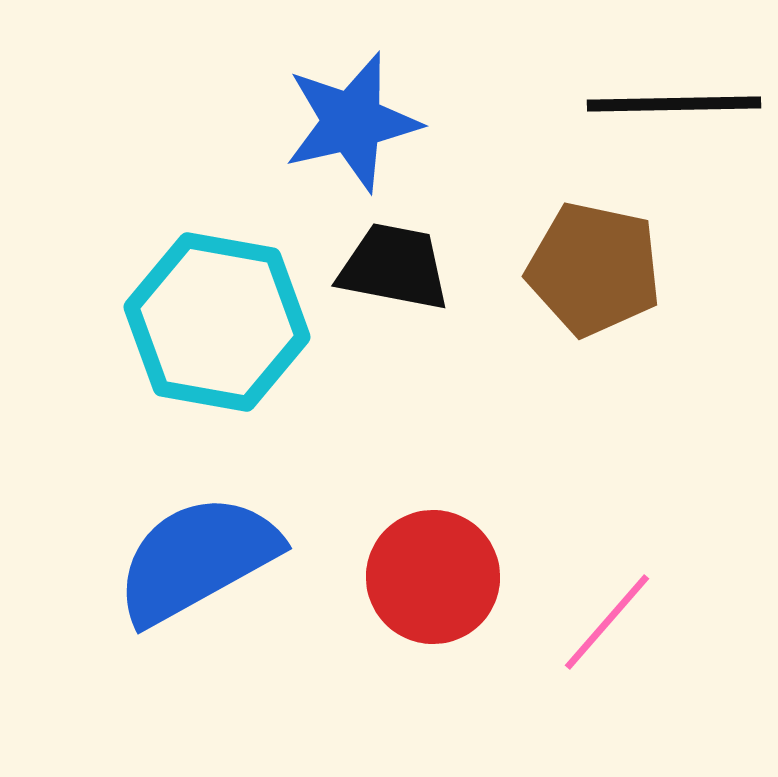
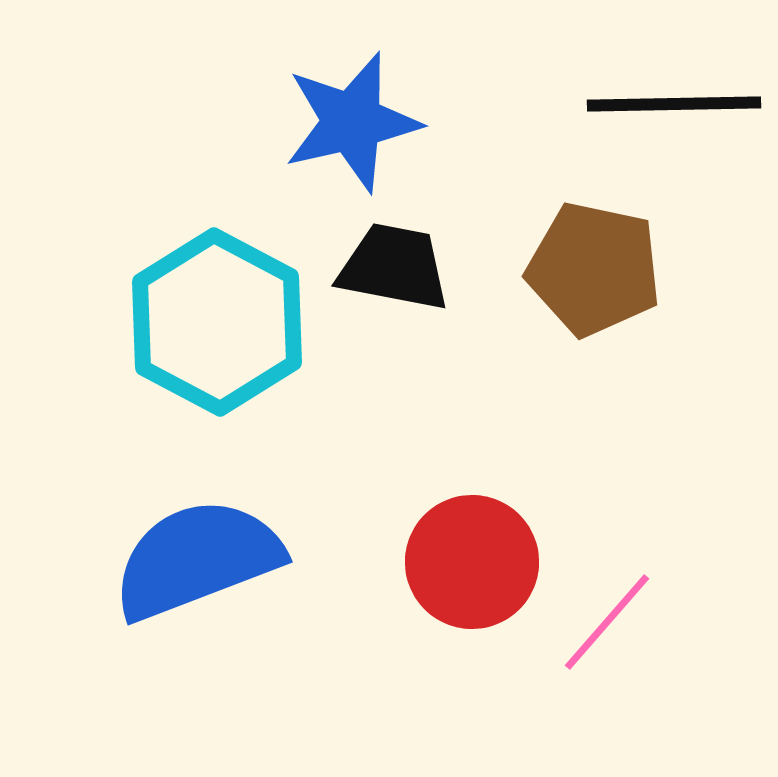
cyan hexagon: rotated 18 degrees clockwise
blue semicircle: rotated 8 degrees clockwise
red circle: moved 39 px right, 15 px up
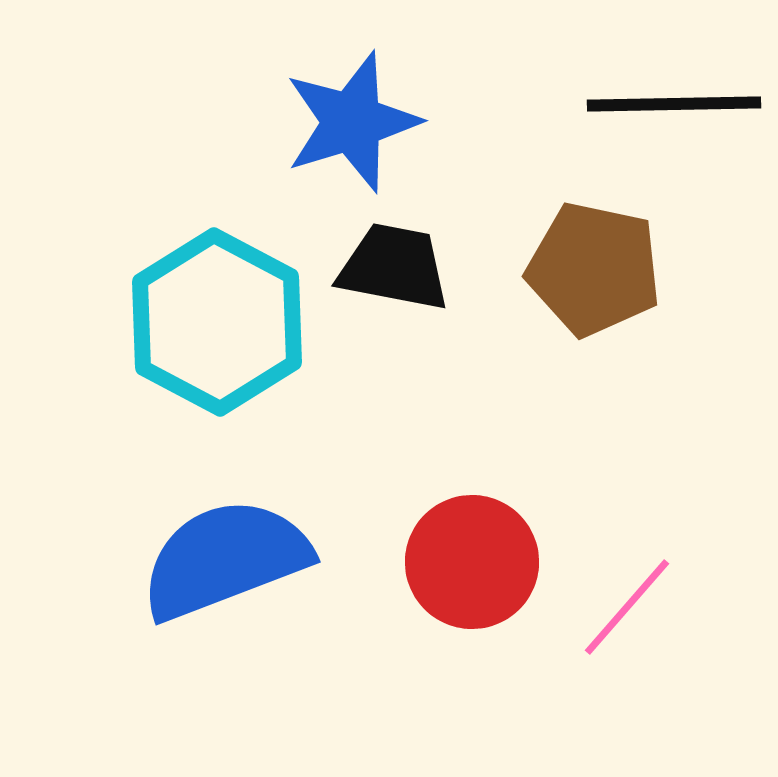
blue star: rotated 4 degrees counterclockwise
blue semicircle: moved 28 px right
pink line: moved 20 px right, 15 px up
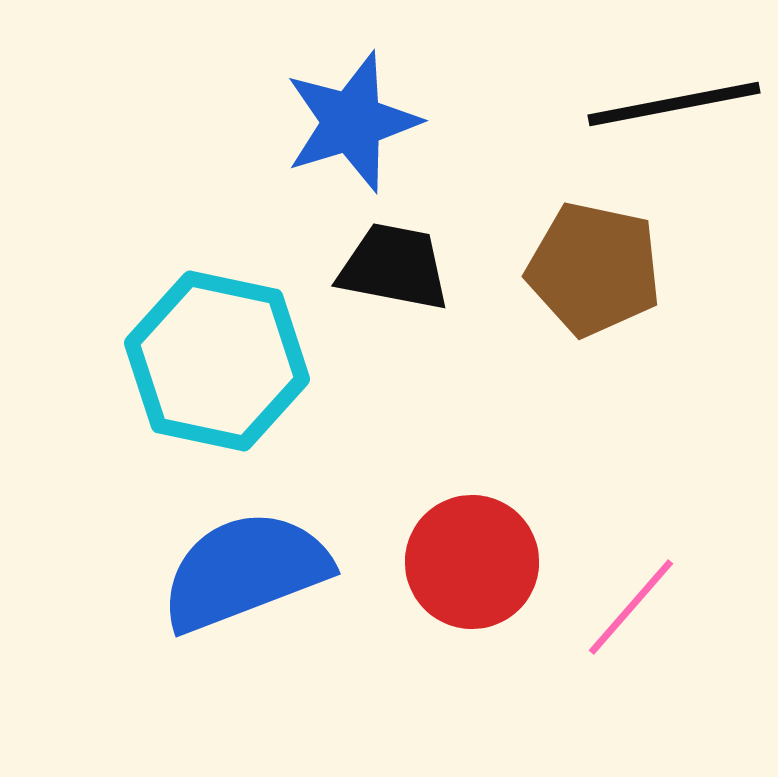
black line: rotated 10 degrees counterclockwise
cyan hexagon: moved 39 px down; rotated 16 degrees counterclockwise
blue semicircle: moved 20 px right, 12 px down
pink line: moved 4 px right
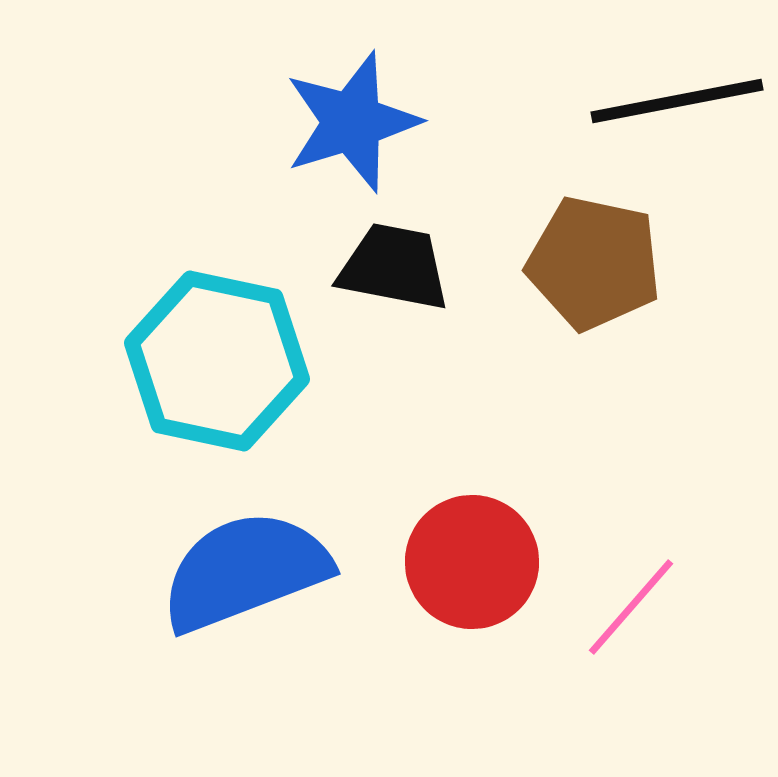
black line: moved 3 px right, 3 px up
brown pentagon: moved 6 px up
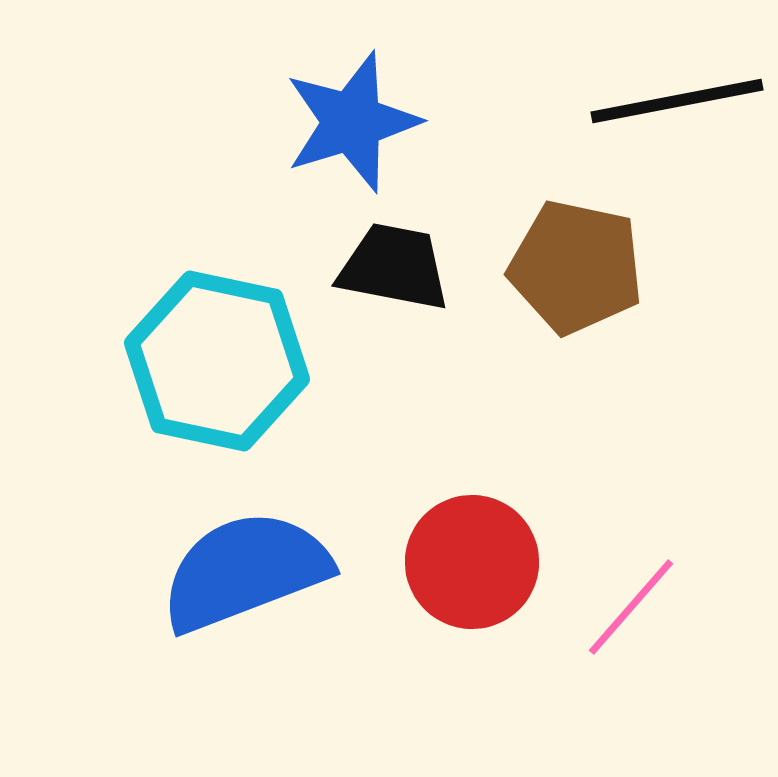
brown pentagon: moved 18 px left, 4 px down
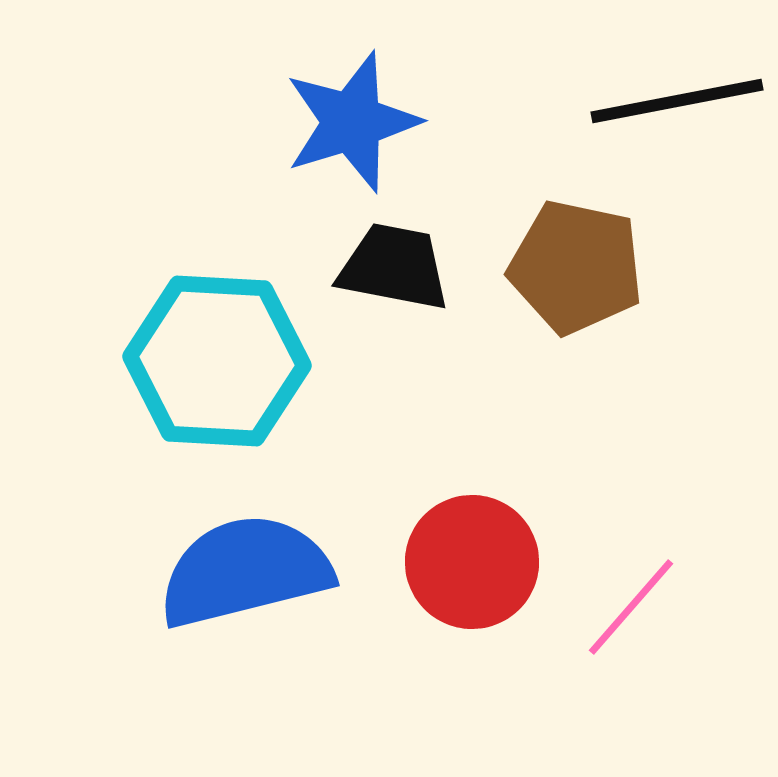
cyan hexagon: rotated 9 degrees counterclockwise
blue semicircle: rotated 7 degrees clockwise
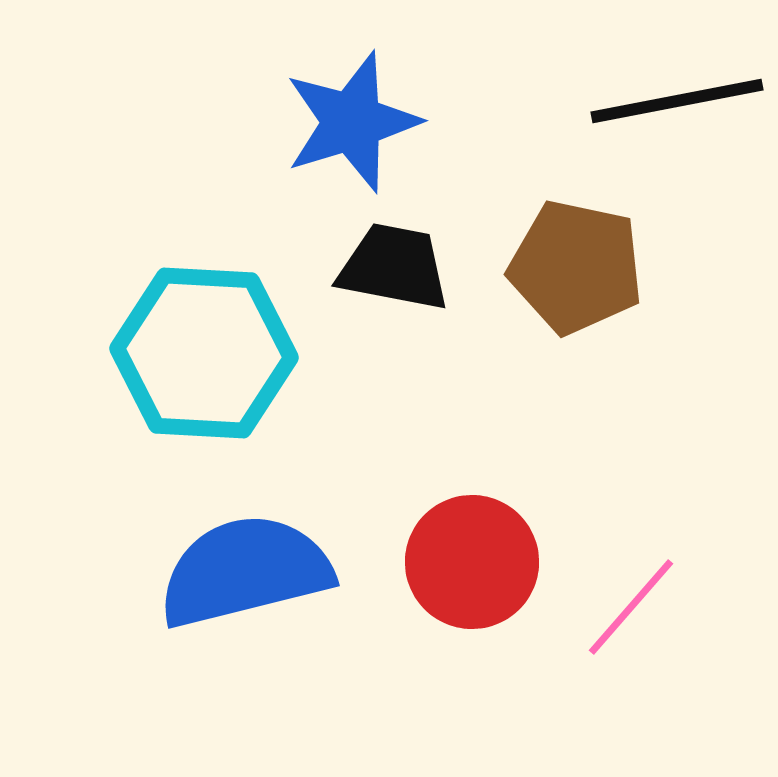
cyan hexagon: moved 13 px left, 8 px up
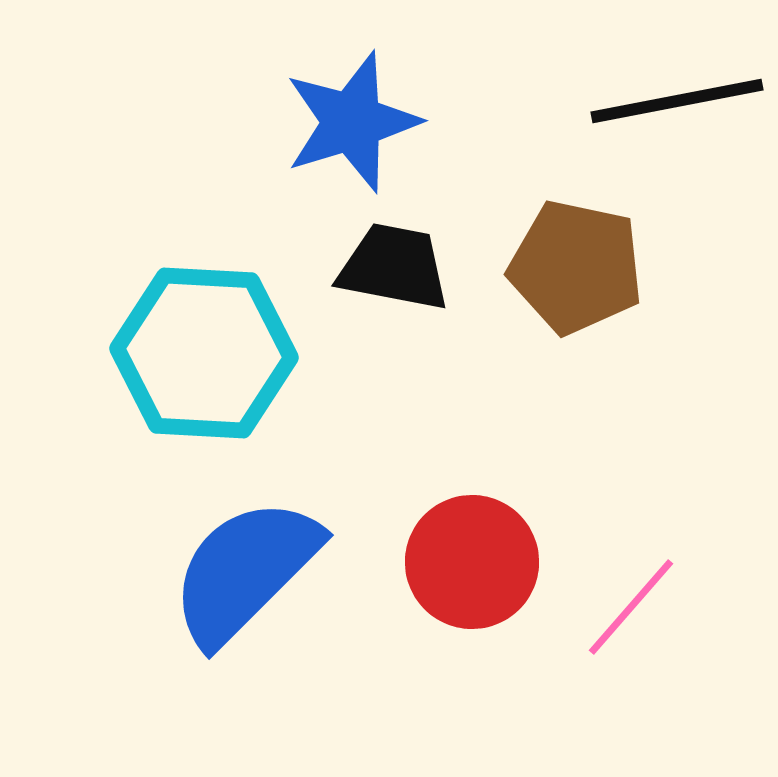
blue semicircle: rotated 31 degrees counterclockwise
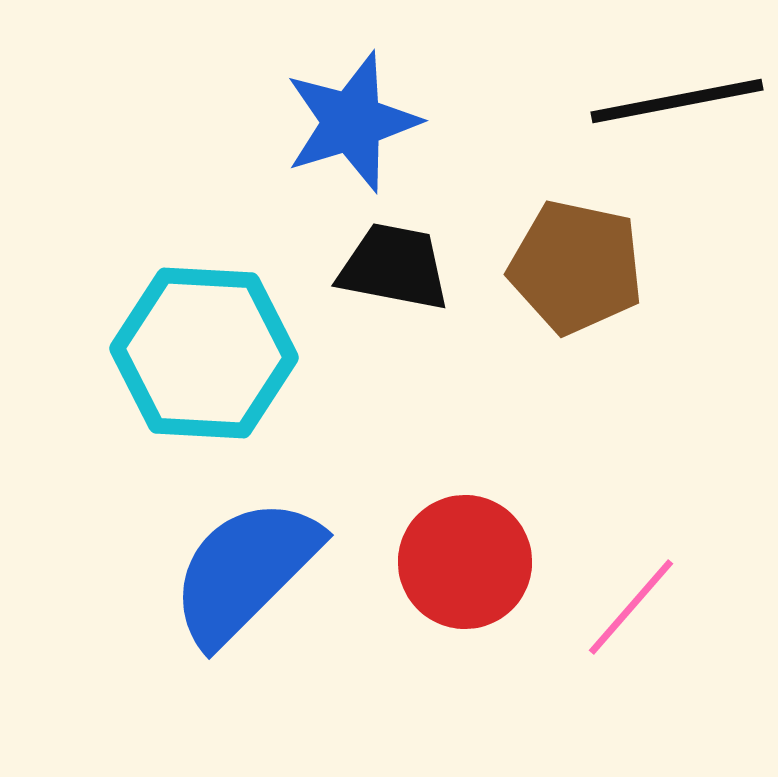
red circle: moved 7 px left
